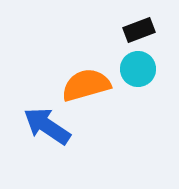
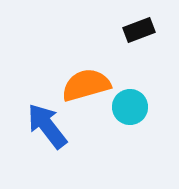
cyan circle: moved 8 px left, 38 px down
blue arrow: rotated 18 degrees clockwise
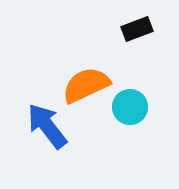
black rectangle: moved 2 px left, 1 px up
orange semicircle: rotated 9 degrees counterclockwise
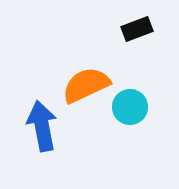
blue arrow: moved 5 px left; rotated 27 degrees clockwise
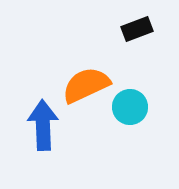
blue arrow: moved 1 px right, 1 px up; rotated 9 degrees clockwise
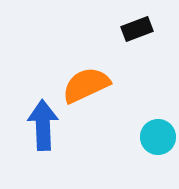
cyan circle: moved 28 px right, 30 px down
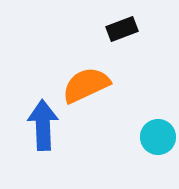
black rectangle: moved 15 px left
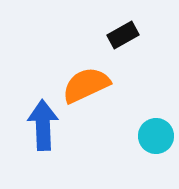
black rectangle: moved 1 px right, 6 px down; rotated 8 degrees counterclockwise
cyan circle: moved 2 px left, 1 px up
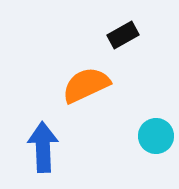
blue arrow: moved 22 px down
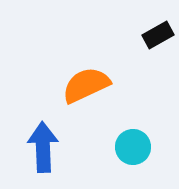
black rectangle: moved 35 px right
cyan circle: moved 23 px left, 11 px down
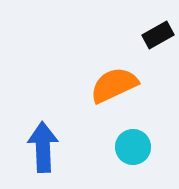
orange semicircle: moved 28 px right
